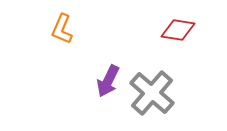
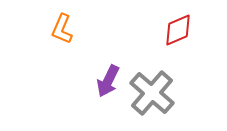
red diamond: rotated 32 degrees counterclockwise
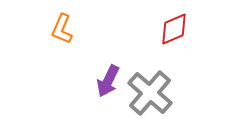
red diamond: moved 4 px left, 1 px up
gray cross: moved 2 px left
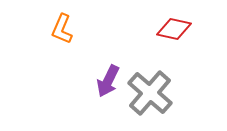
red diamond: rotated 36 degrees clockwise
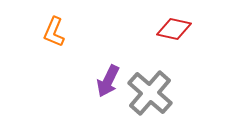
orange L-shape: moved 8 px left, 3 px down
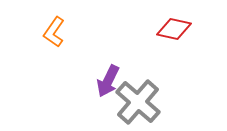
orange L-shape: rotated 12 degrees clockwise
gray cross: moved 12 px left, 9 px down
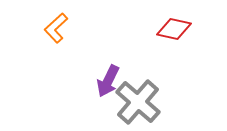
orange L-shape: moved 2 px right, 4 px up; rotated 12 degrees clockwise
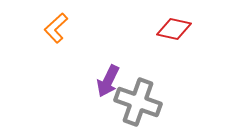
gray cross: rotated 21 degrees counterclockwise
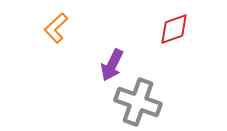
red diamond: rotated 32 degrees counterclockwise
purple arrow: moved 4 px right, 16 px up
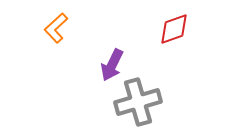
gray cross: rotated 36 degrees counterclockwise
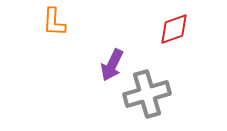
orange L-shape: moved 2 px left, 6 px up; rotated 44 degrees counterclockwise
gray cross: moved 9 px right, 8 px up
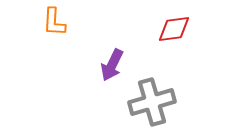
red diamond: rotated 12 degrees clockwise
gray cross: moved 5 px right, 8 px down
